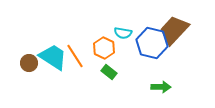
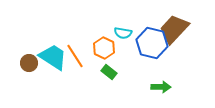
brown trapezoid: moved 1 px up
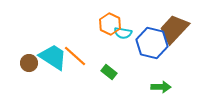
orange hexagon: moved 6 px right, 24 px up
orange line: rotated 15 degrees counterclockwise
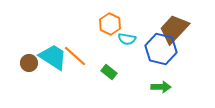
cyan semicircle: moved 4 px right, 6 px down
blue hexagon: moved 9 px right, 6 px down
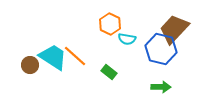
brown circle: moved 1 px right, 2 px down
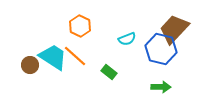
orange hexagon: moved 30 px left, 2 px down
cyan semicircle: rotated 30 degrees counterclockwise
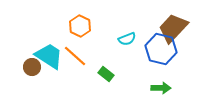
brown trapezoid: moved 1 px left, 1 px up
cyan trapezoid: moved 4 px left, 1 px up
brown circle: moved 2 px right, 2 px down
green rectangle: moved 3 px left, 2 px down
green arrow: moved 1 px down
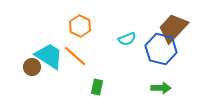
green rectangle: moved 9 px left, 13 px down; rotated 63 degrees clockwise
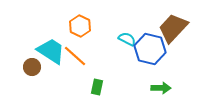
cyan semicircle: rotated 132 degrees counterclockwise
blue hexagon: moved 11 px left
cyan trapezoid: moved 2 px right, 5 px up
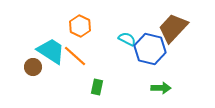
brown circle: moved 1 px right
